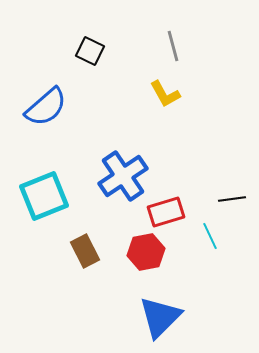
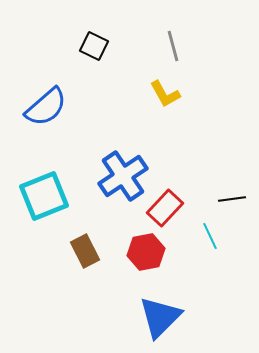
black square: moved 4 px right, 5 px up
red rectangle: moved 1 px left, 4 px up; rotated 30 degrees counterclockwise
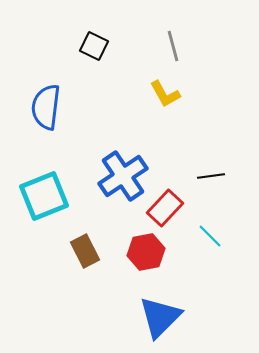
blue semicircle: rotated 138 degrees clockwise
black line: moved 21 px left, 23 px up
cyan line: rotated 20 degrees counterclockwise
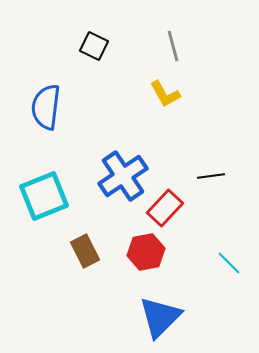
cyan line: moved 19 px right, 27 px down
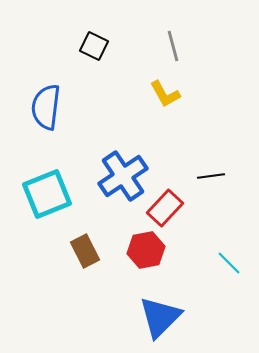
cyan square: moved 3 px right, 2 px up
red hexagon: moved 2 px up
